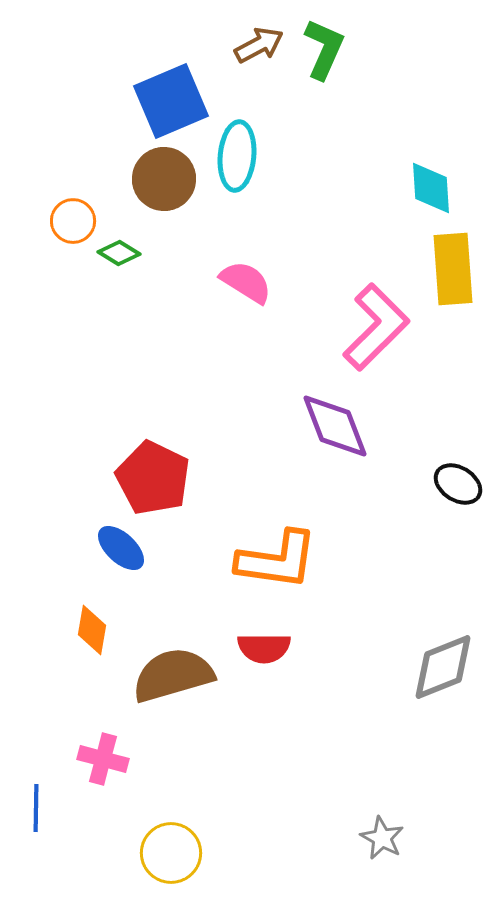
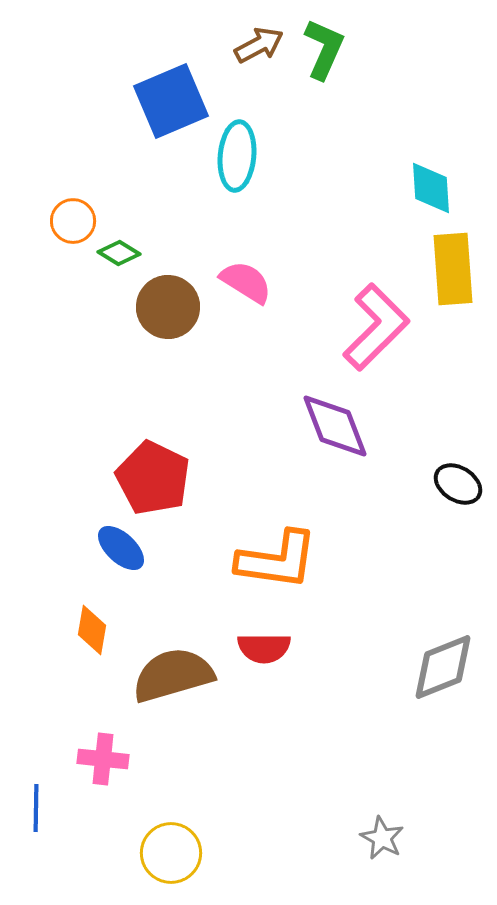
brown circle: moved 4 px right, 128 px down
pink cross: rotated 9 degrees counterclockwise
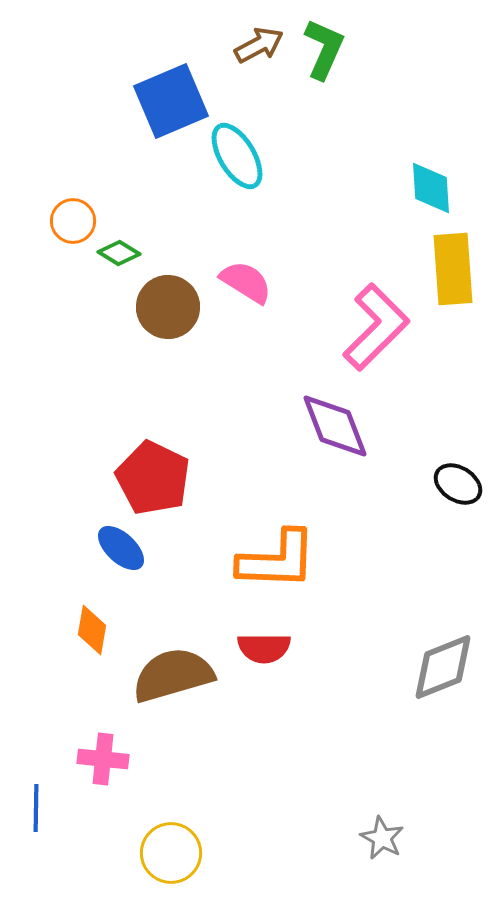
cyan ellipse: rotated 36 degrees counterclockwise
orange L-shape: rotated 6 degrees counterclockwise
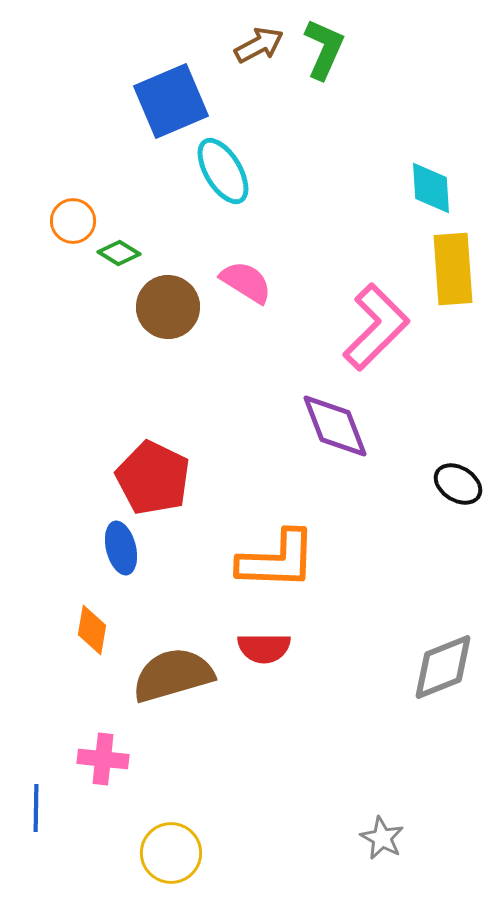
cyan ellipse: moved 14 px left, 15 px down
blue ellipse: rotated 33 degrees clockwise
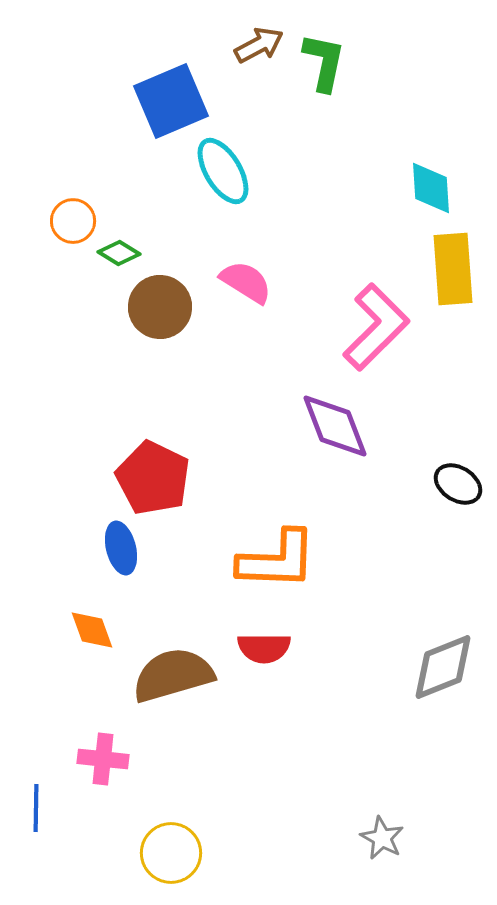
green L-shape: moved 13 px down; rotated 12 degrees counterclockwise
brown circle: moved 8 px left
orange diamond: rotated 30 degrees counterclockwise
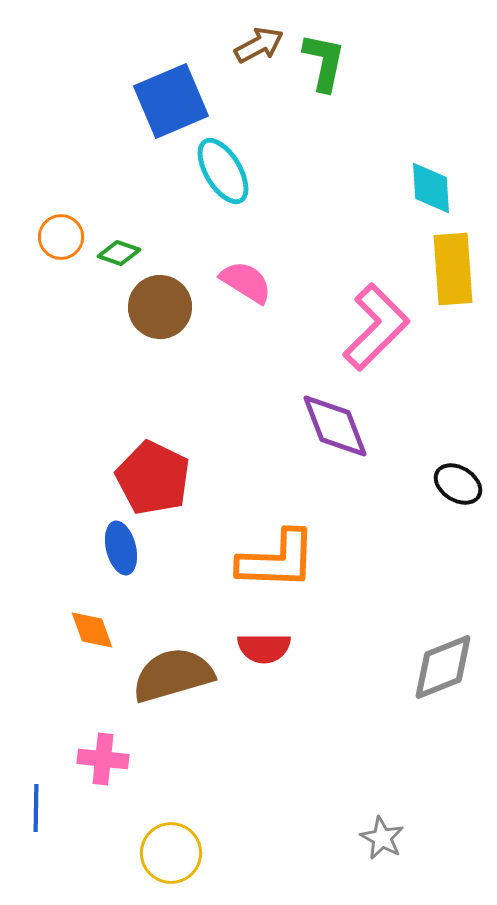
orange circle: moved 12 px left, 16 px down
green diamond: rotated 12 degrees counterclockwise
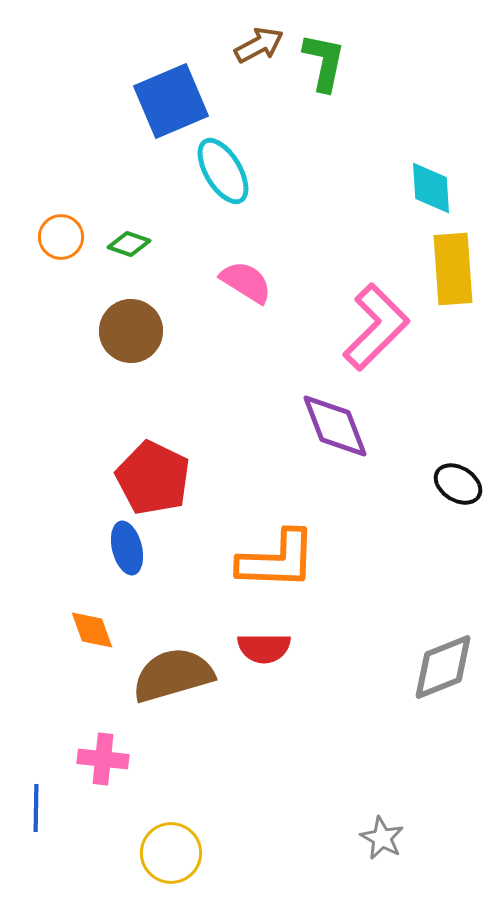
green diamond: moved 10 px right, 9 px up
brown circle: moved 29 px left, 24 px down
blue ellipse: moved 6 px right
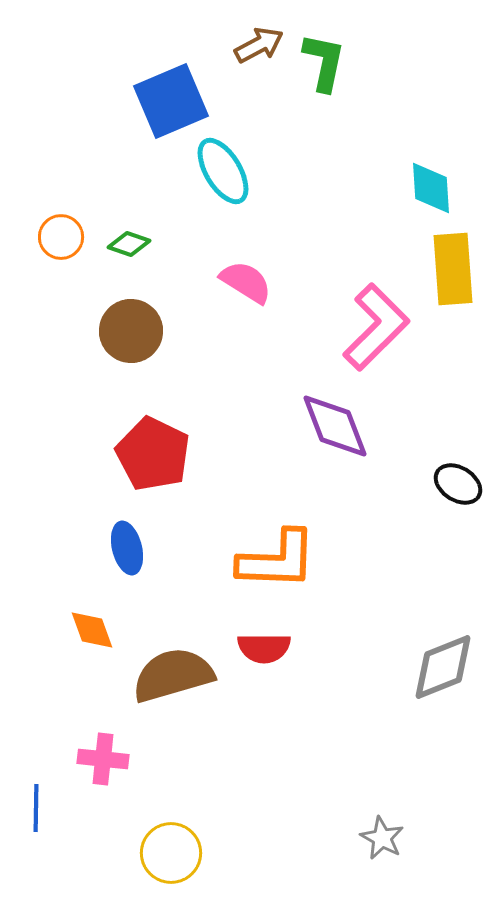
red pentagon: moved 24 px up
